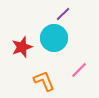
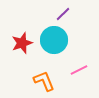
cyan circle: moved 2 px down
red star: moved 4 px up
pink line: rotated 18 degrees clockwise
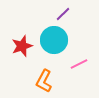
red star: moved 3 px down
pink line: moved 6 px up
orange L-shape: rotated 130 degrees counterclockwise
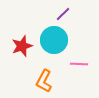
pink line: rotated 30 degrees clockwise
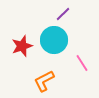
pink line: moved 3 px right, 1 px up; rotated 54 degrees clockwise
orange L-shape: rotated 35 degrees clockwise
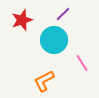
red star: moved 26 px up
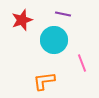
purple line: rotated 56 degrees clockwise
pink line: rotated 12 degrees clockwise
orange L-shape: rotated 20 degrees clockwise
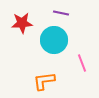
purple line: moved 2 px left, 1 px up
red star: moved 3 px down; rotated 15 degrees clockwise
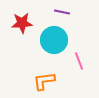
purple line: moved 1 px right, 1 px up
pink line: moved 3 px left, 2 px up
